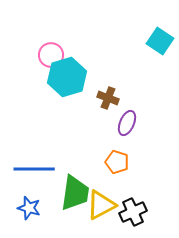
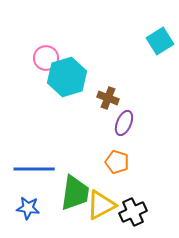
cyan square: rotated 24 degrees clockwise
pink circle: moved 5 px left, 3 px down
purple ellipse: moved 3 px left
blue star: moved 1 px left; rotated 10 degrees counterclockwise
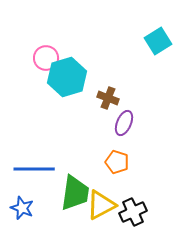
cyan square: moved 2 px left
blue star: moved 6 px left; rotated 15 degrees clockwise
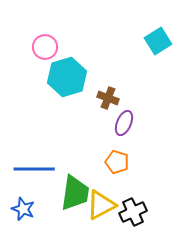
pink circle: moved 1 px left, 11 px up
blue star: moved 1 px right, 1 px down
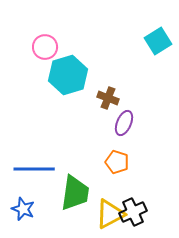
cyan hexagon: moved 1 px right, 2 px up
yellow triangle: moved 9 px right, 9 px down
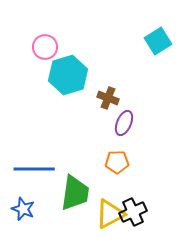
orange pentagon: rotated 20 degrees counterclockwise
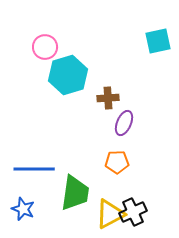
cyan square: rotated 20 degrees clockwise
brown cross: rotated 25 degrees counterclockwise
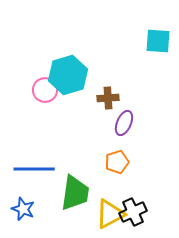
cyan square: rotated 16 degrees clockwise
pink circle: moved 43 px down
orange pentagon: rotated 15 degrees counterclockwise
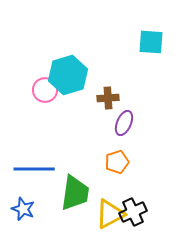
cyan square: moved 7 px left, 1 px down
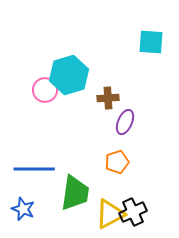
cyan hexagon: moved 1 px right
purple ellipse: moved 1 px right, 1 px up
